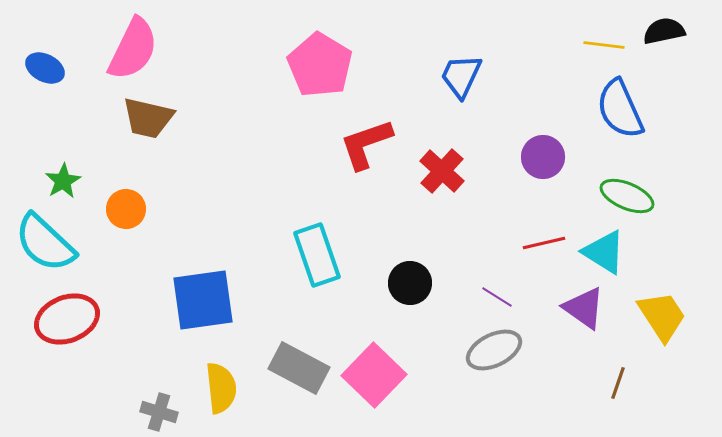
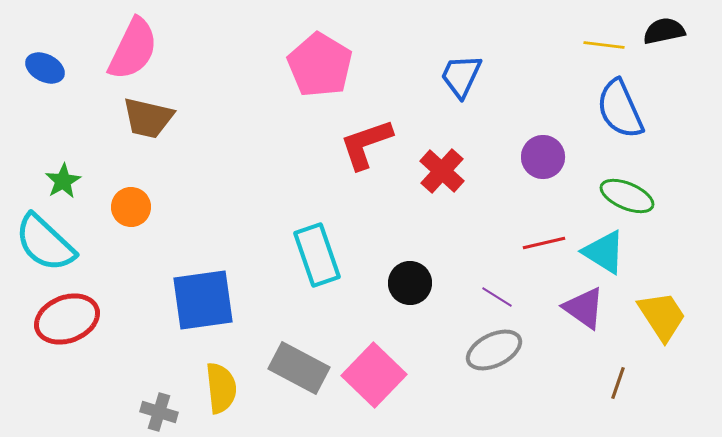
orange circle: moved 5 px right, 2 px up
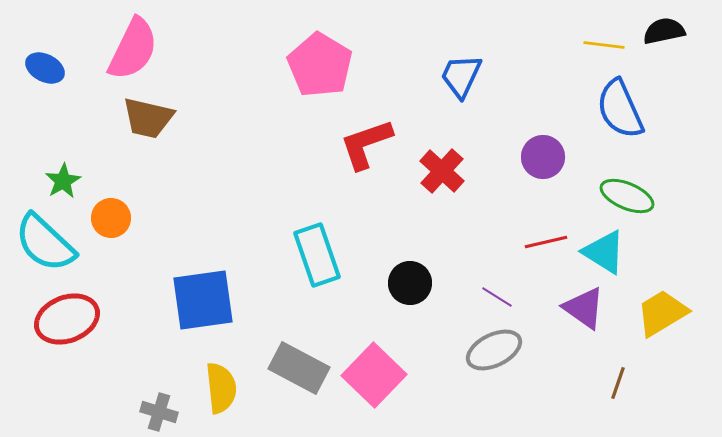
orange circle: moved 20 px left, 11 px down
red line: moved 2 px right, 1 px up
yellow trapezoid: moved 3 px up; rotated 88 degrees counterclockwise
